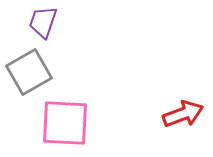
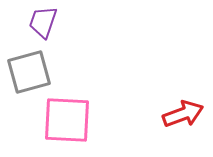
gray square: rotated 15 degrees clockwise
pink square: moved 2 px right, 3 px up
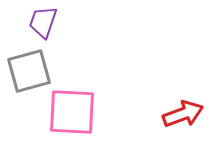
gray square: moved 1 px up
pink square: moved 5 px right, 8 px up
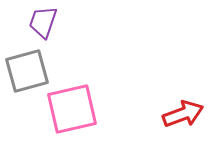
gray square: moved 2 px left
pink square: moved 3 px up; rotated 16 degrees counterclockwise
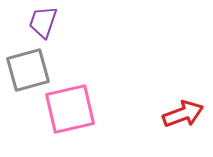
gray square: moved 1 px right, 1 px up
pink square: moved 2 px left
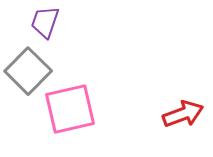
purple trapezoid: moved 2 px right
gray square: moved 1 px down; rotated 30 degrees counterclockwise
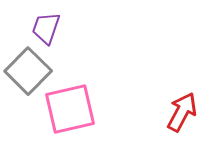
purple trapezoid: moved 1 px right, 6 px down
red arrow: moved 1 px left, 2 px up; rotated 42 degrees counterclockwise
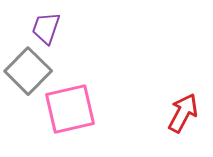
red arrow: moved 1 px right, 1 px down
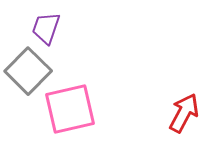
red arrow: moved 1 px right
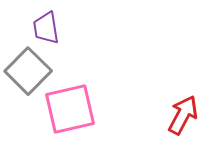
purple trapezoid: rotated 28 degrees counterclockwise
red arrow: moved 1 px left, 2 px down
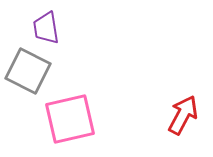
gray square: rotated 18 degrees counterclockwise
pink square: moved 10 px down
